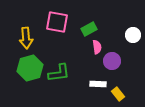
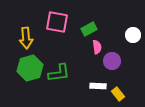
white rectangle: moved 2 px down
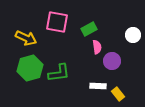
yellow arrow: rotated 60 degrees counterclockwise
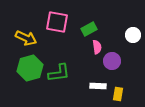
yellow rectangle: rotated 48 degrees clockwise
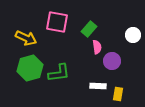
green rectangle: rotated 21 degrees counterclockwise
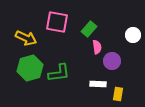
white rectangle: moved 2 px up
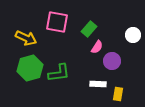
pink semicircle: rotated 40 degrees clockwise
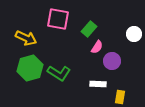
pink square: moved 1 px right, 3 px up
white circle: moved 1 px right, 1 px up
green L-shape: rotated 40 degrees clockwise
yellow rectangle: moved 2 px right, 3 px down
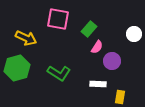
green hexagon: moved 13 px left
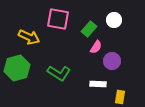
white circle: moved 20 px left, 14 px up
yellow arrow: moved 3 px right, 1 px up
pink semicircle: moved 1 px left
